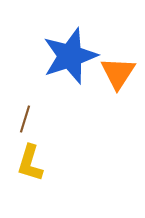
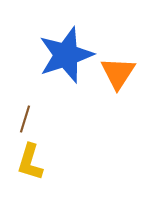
blue star: moved 4 px left, 1 px up
yellow L-shape: moved 1 px up
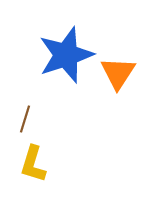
yellow L-shape: moved 3 px right, 2 px down
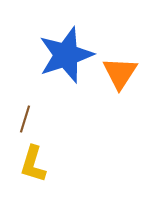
orange triangle: moved 2 px right
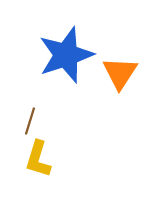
brown line: moved 5 px right, 2 px down
yellow L-shape: moved 5 px right, 5 px up
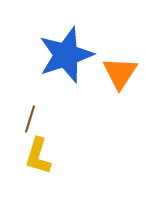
brown line: moved 2 px up
yellow L-shape: moved 3 px up
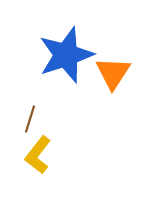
orange triangle: moved 7 px left
yellow L-shape: moved 1 px up; rotated 21 degrees clockwise
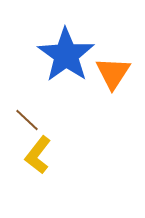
blue star: rotated 18 degrees counterclockwise
brown line: moved 3 px left, 1 px down; rotated 64 degrees counterclockwise
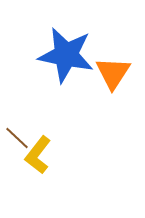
blue star: rotated 24 degrees counterclockwise
brown line: moved 10 px left, 18 px down
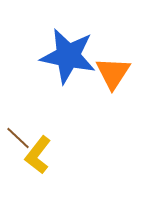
blue star: moved 2 px right, 1 px down
brown line: moved 1 px right
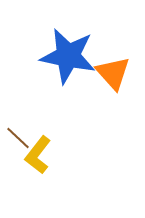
orange triangle: rotated 15 degrees counterclockwise
